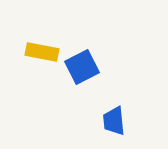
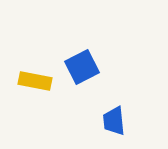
yellow rectangle: moved 7 px left, 29 px down
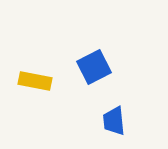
blue square: moved 12 px right
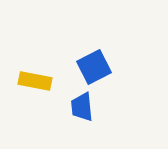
blue trapezoid: moved 32 px left, 14 px up
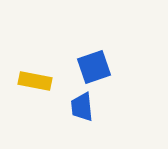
blue square: rotated 8 degrees clockwise
